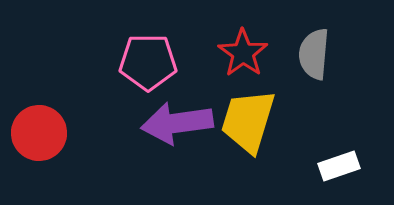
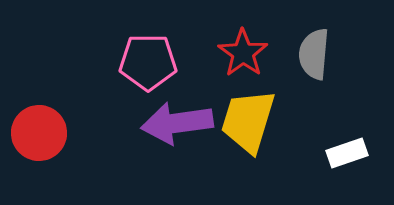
white rectangle: moved 8 px right, 13 px up
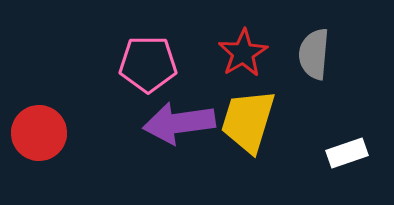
red star: rotated 6 degrees clockwise
pink pentagon: moved 2 px down
purple arrow: moved 2 px right
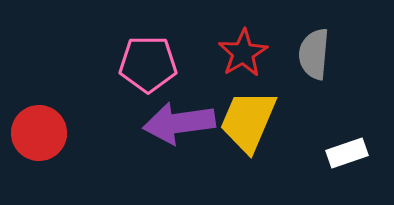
yellow trapezoid: rotated 6 degrees clockwise
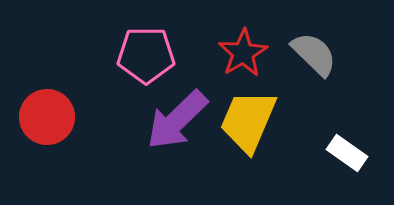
gray semicircle: rotated 129 degrees clockwise
pink pentagon: moved 2 px left, 9 px up
purple arrow: moved 2 px left, 3 px up; rotated 36 degrees counterclockwise
red circle: moved 8 px right, 16 px up
white rectangle: rotated 54 degrees clockwise
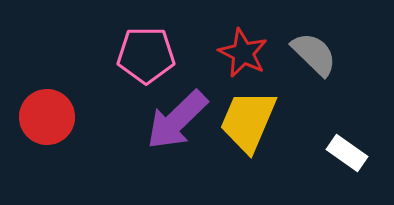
red star: rotated 15 degrees counterclockwise
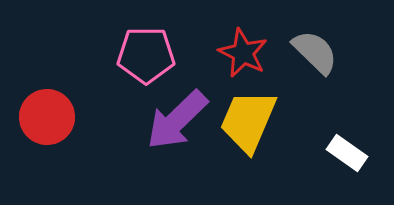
gray semicircle: moved 1 px right, 2 px up
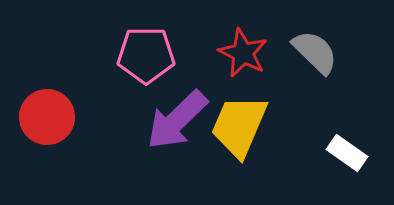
yellow trapezoid: moved 9 px left, 5 px down
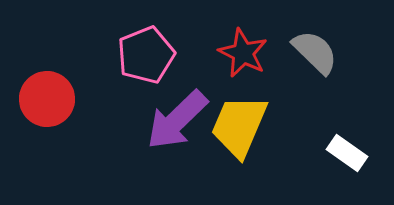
pink pentagon: rotated 22 degrees counterclockwise
red circle: moved 18 px up
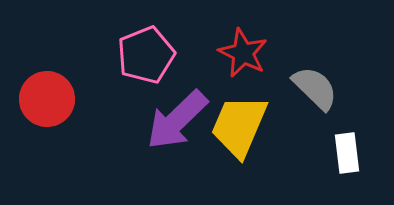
gray semicircle: moved 36 px down
white rectangle: rotated 48 degrees clockwise
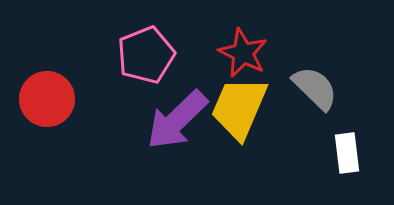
yellow trapezoid: moved 18 px up
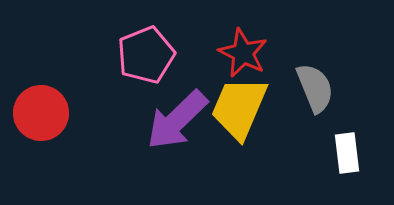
gray semicircle: rotated 24 degrees clockwise
red circle: moved 6 px left, 14 px down
